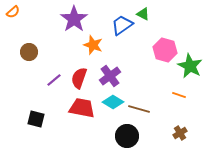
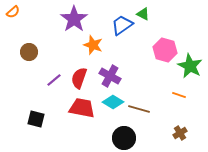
purple cross: rotated 25 degrees counterclockwise
black circle: moved 3 px left, 2 px down
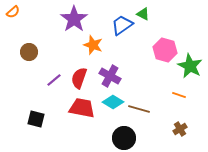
brown cross: moved 4 px up
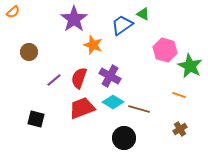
red trapezoid: rotated 32 degrees counterclockwise
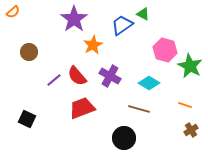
orange star: rotated 24 degrees clockwise
red semicircle: moved 2 px left, 2 px up; rotated 60 degrees counterclockwise
orange line: moved 6 px right, 10 px down
cyan diamond: moved 36 px right, 19 px up
black square: moved 9 px left; rotated 12 degrees clockwise
brown cross: moved 11 px right, 1 px down
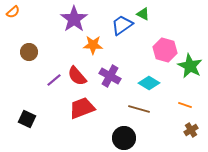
orange star: rotated 30 degrees clockwise
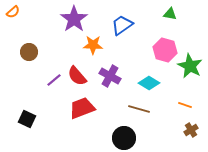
green triangle: moved 27 px right; rotated 16 degrees counterclockwise
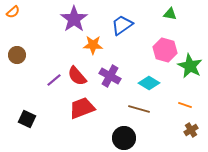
brown circle: moved 12 px left, 3 px down
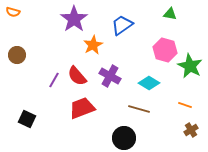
orange semicircle: rotated 56 degrees clockwise
orange star: rotated 30 degrees counterclockwise
purple line: rotated 21 degrees counterclockwise
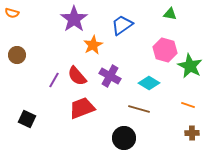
orange semicircle: moved 1 px left, 1 px down
orange line: moved 3 px right
brown cross: moved 1 px right, 3 px down; rotated 32 degrees clockwise
